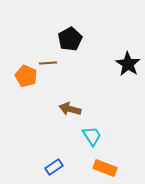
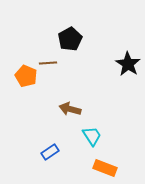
blue rectangle: moved 4 px left, 15 px up
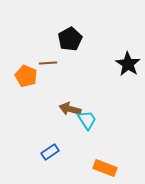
cyan trapezoid: moved 5 px left, 16 px up
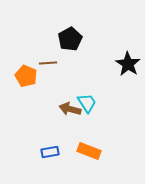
cyan trapezoid: moved 17 px up
blue rectangle: rotated 24 degrees clockwise
orange rectangle: moved 16 px left, 17 px up
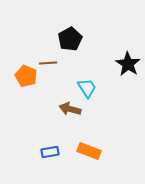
cyan trapezoid: moved 15 px up
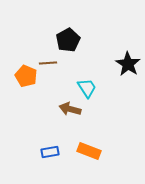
black pentagon: moved 2 px left, 1 px down
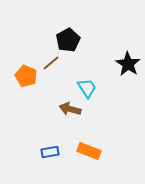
brown line: moved 3 px right; rotated 36 degrees counterclockwise
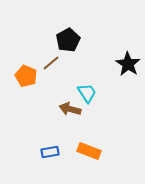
cyan trapezoid: moved 5 px down
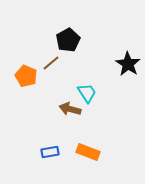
orange rectangle: moved 1 px left, 1 px down
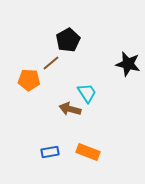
black star: rotated 20 degrees counterclockwise
orange pentagon: moved 3 px right, 4 px down; rotated 20 degrees counterclockwise
